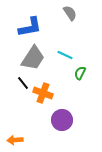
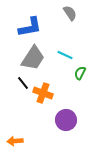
purple circle: moved 4 px right
orange arrow: moved 1 px down
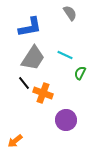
black line: moved 1 px right
orange arrow: rotated 35 degrees counterclockwise
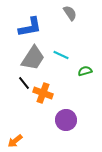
cyan line: moved 4 px left
green semicircle: moved 5 px right, 2 px up; rotated 48 degrees clockwise
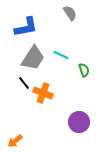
blue L-shape: moved 4 px left
green semicircle: moved 1 px left, 1 px up; rotated 88 degrees clockwise
purple circle: moved 13 px right, 2 px down
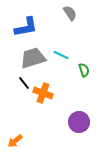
gray trapezoid: rotated 140 degrees counterclockwise
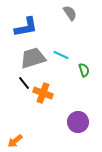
purple circle: moved 1 px left
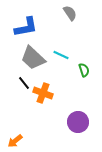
gray trapezoid: rotated 120 degrees counterclockwise
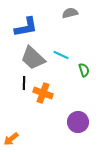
gray semicircle: rotated 70 degrees counterclockwise
black line: rotated 40 degrees clockwise
orange arrow: moved 4 px left, 2 px up
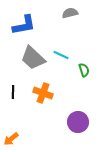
blue L-shape: moved 2 px left, 2 px up
black line: moved 11 px left, 9 px down
